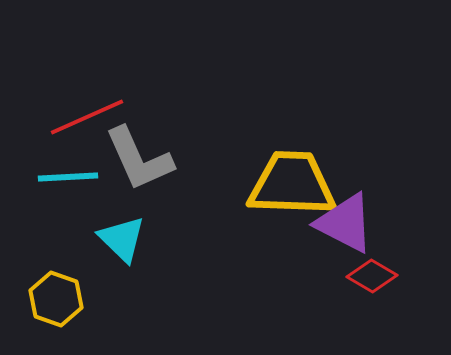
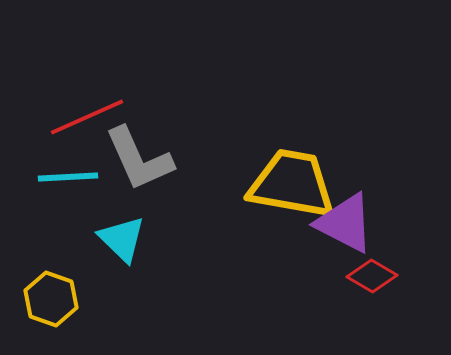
yellow trapezoid: rotated 8 degrees clockwise
yellow hexagon: moved 5 px left
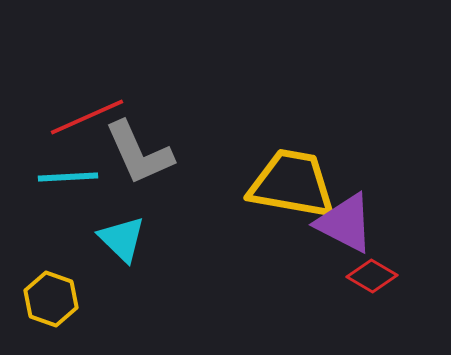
gray L-shape: moved 6 px up
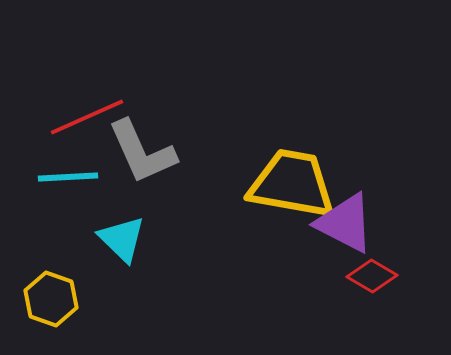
gray L-shape: moved 3 px right, 1 px up
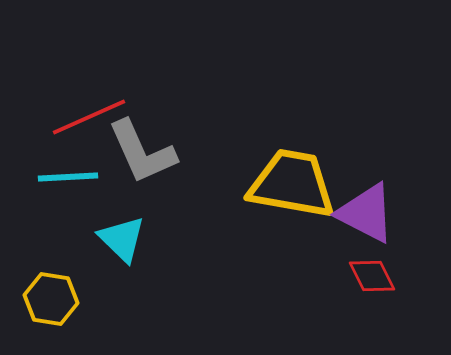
red line: moved 2 px right
purple triangle: moved 21 px right, 10 px up
red diamond: rotated 33 degrees clockwise
yellow hexagon: rotated 10 degrees counterclockwise
